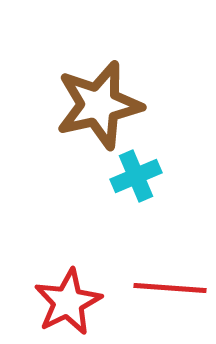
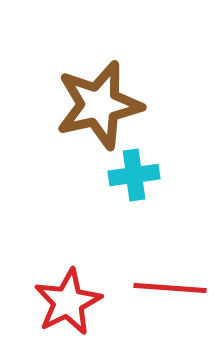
cyan cross: moved 2 px left, 1 px up; rotated 15 degrees clockwise
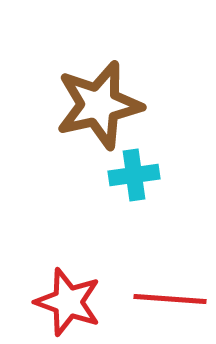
red line: moved 11 px down
red star: rotated 26 degrees counterclockwise
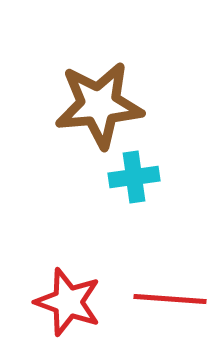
brown star: rotated 8 degrees clockwise
cyan cross: moved 2 px down
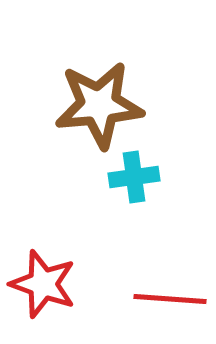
red star: moved 25 px left, 18 px up
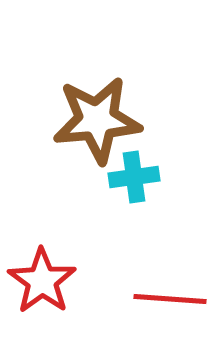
brown star: moved 2 px left, 15 px down
red star: moved 1 px left, 3 px up; rotated 16 degrees clockwise
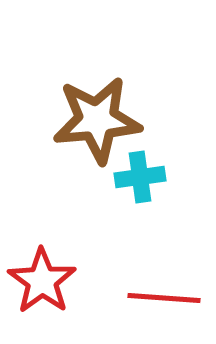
cyan cross: moved 6 px right
red line: moved 6 px left, 1 px up
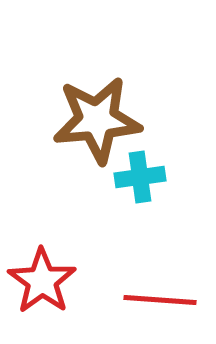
red line: moved 4 px left, 2 px down
